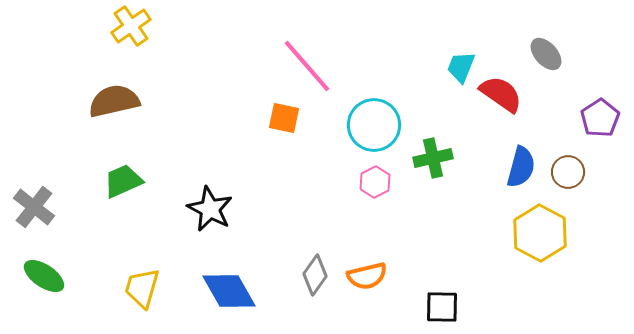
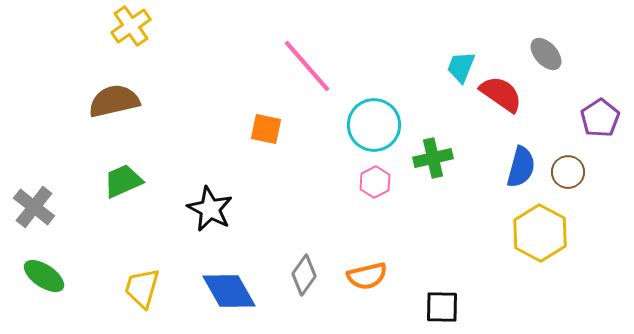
orange square: moved 18 px left, 11 px down
gray diamond: moved 11 px left
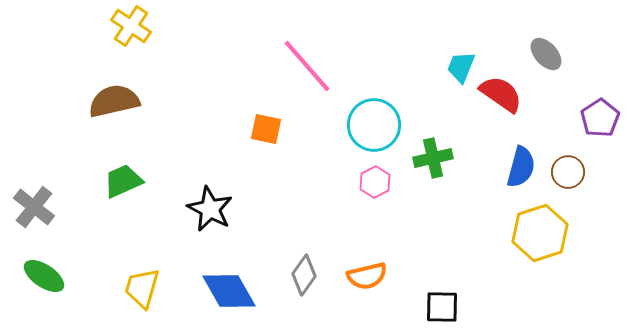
yellow cross: rotated 21 degrees counterclockwise
yellow hexagon: rotated 14 degrees clockwise
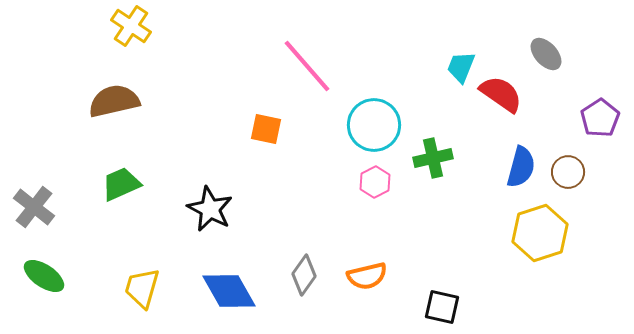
green trapezoid: moved 2 px left, 3 px down
black square: rotated 12 degrees clockwise
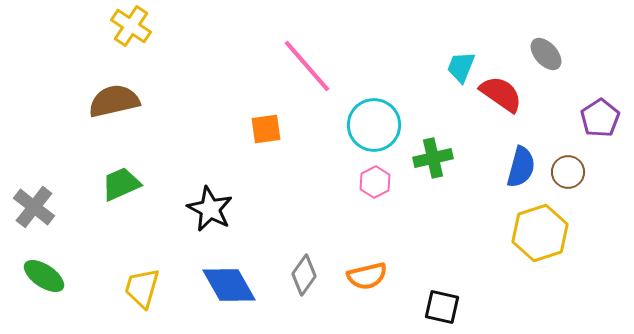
orange square: rotated 20 degrees counterclockwise
blue diamond: moved 6 px up
